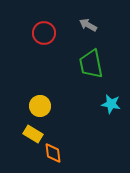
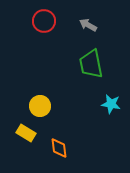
red circle: moved 12 px up
yellow rectangle: moved 7 px left, 1 px up
orange diamond: moved 6 px right, 5 px up
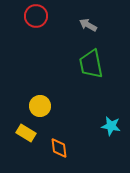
red circle: moved 8 px left, 5 px up
cyan star: moved 22 px down
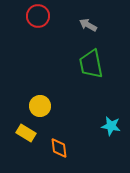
red circle: moved 2 px right
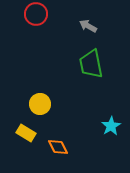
red circle: moved 2 px left, 2 px up
gray arrow: moved 1 px down
yellow circle: moved 2 px up
cyan star: rotated 30 degrees clockwise
orange diamond: moved 1 px left, 1 px up; rotated 20 degrees counterclockwise
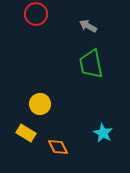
cyan star: moved 8 px left, 7 px down; rotated 12 degrees counterclockwise
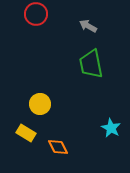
cyan star: moved 8 px right, 5 px up
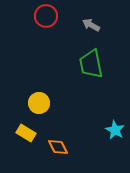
red circle: moved 10 px right, 2 px down
gray arrow: moved 3 px right, 1 px up
yellow circle: moved 1 px left, 1 px up
cyan star: moved 4 px right, 2 px down
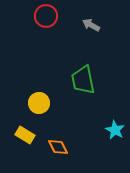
green trapezoid: moved 8 px left, 16 px down
yellow rectangle: moved 1 px left, 2 px down
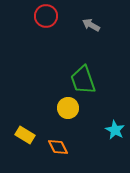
green trapezoid: rotated 8 degrees counterclockwise
yellow circle: moved 29 px right, 5 px down
